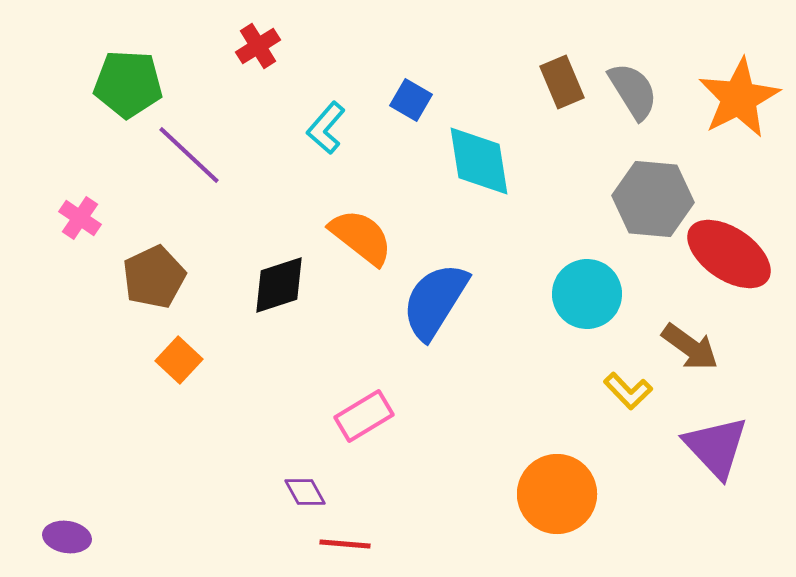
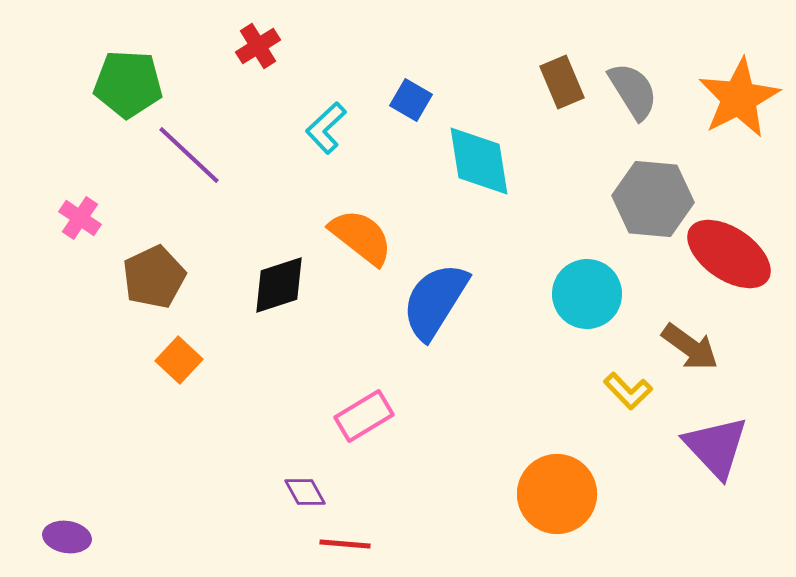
cyan L-shape: rotated 6 degrees clockwise
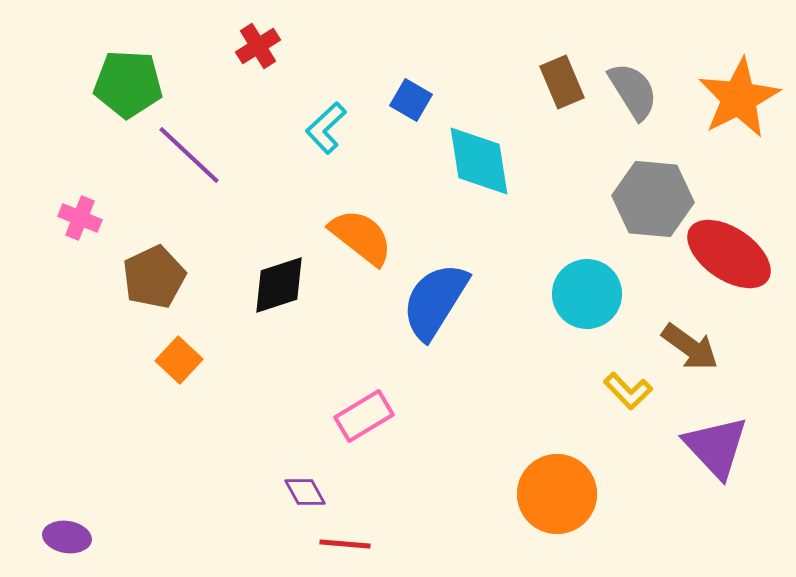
pink cross: rotated 12 degrees counterclockwise
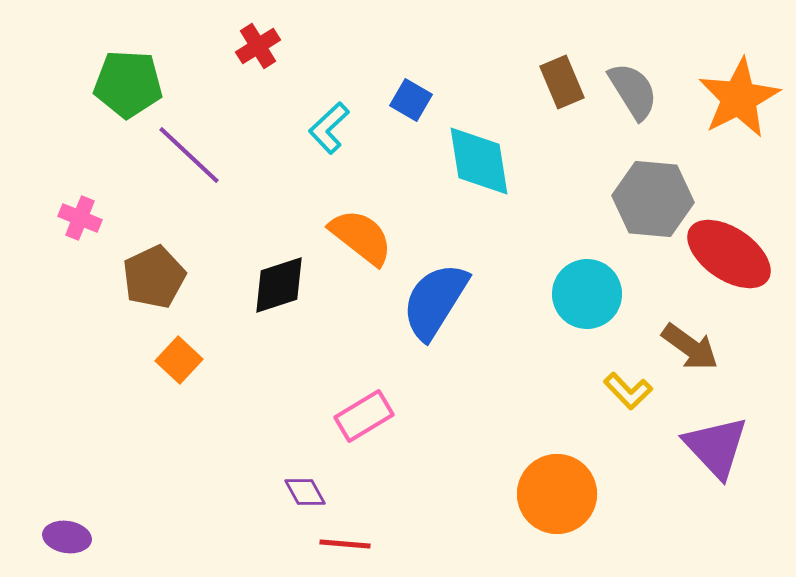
cyan L-shape: moved 3 px right
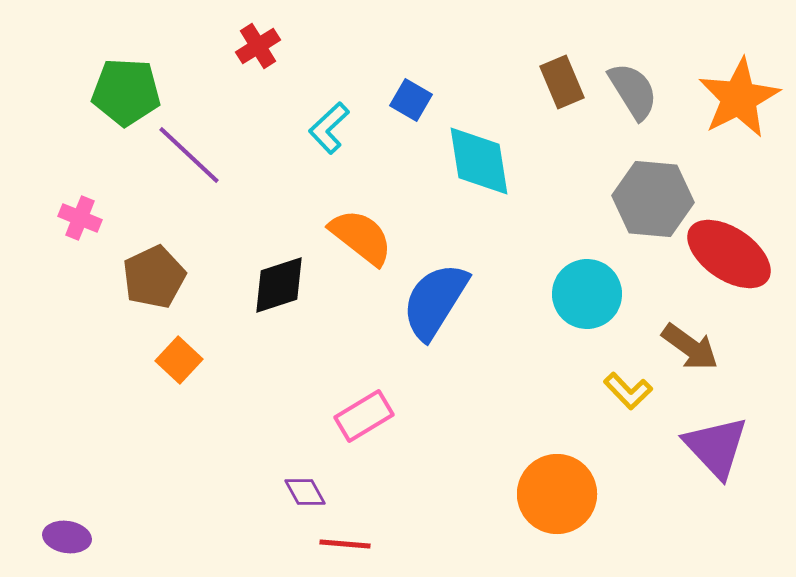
green pentagon: moved 2 px left, 8 px down
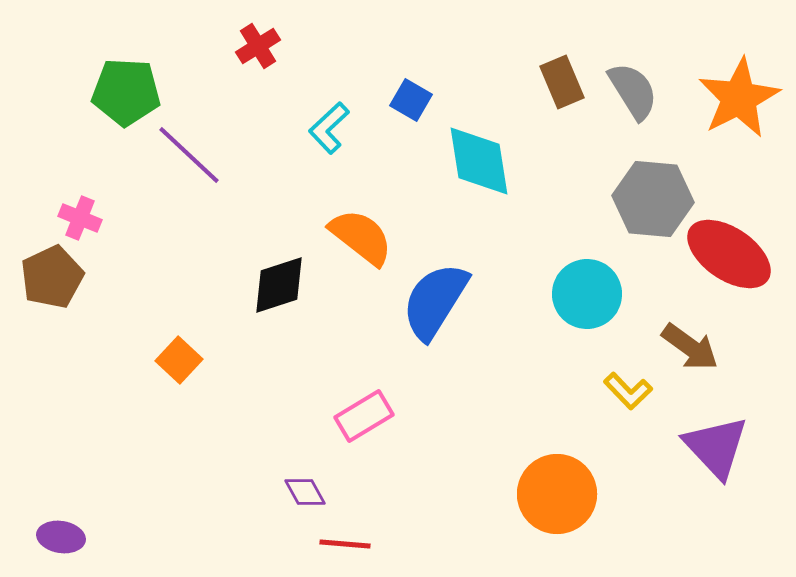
brown pentagon: moved 102 px left
purple ellipse: moved 6 px left
